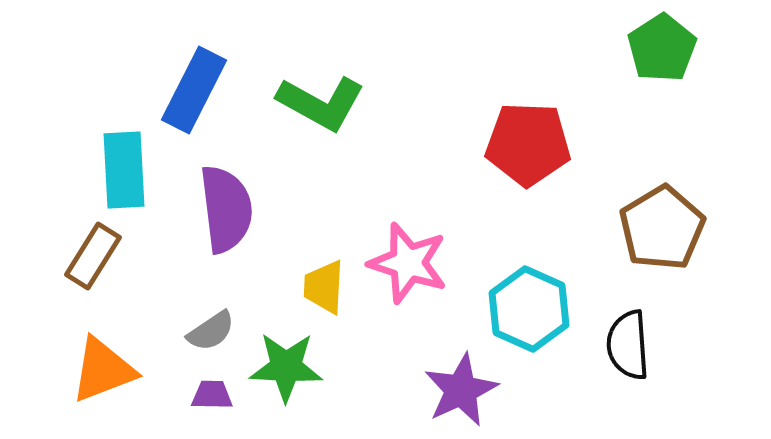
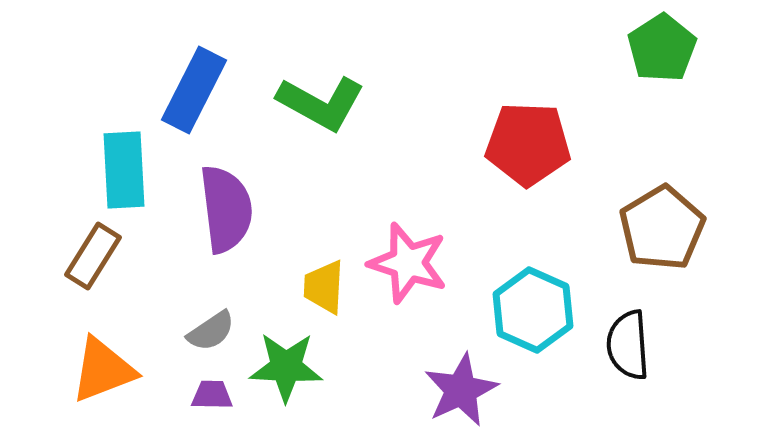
cyan hexagon: moved 4 px right, 1 px down
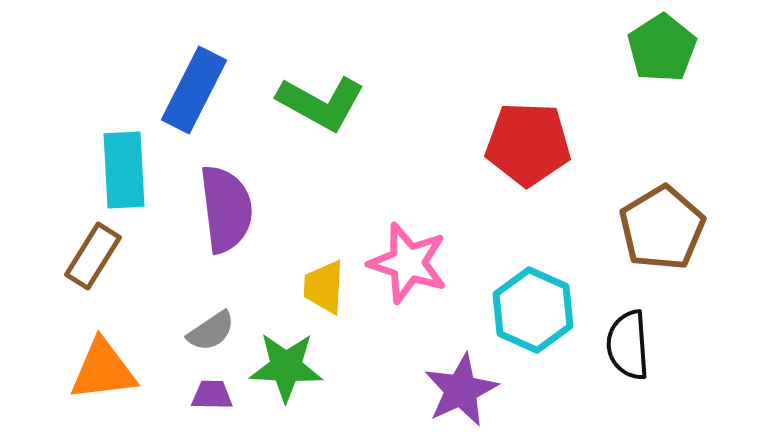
orange triangle: rotated 14 degrees clockwise
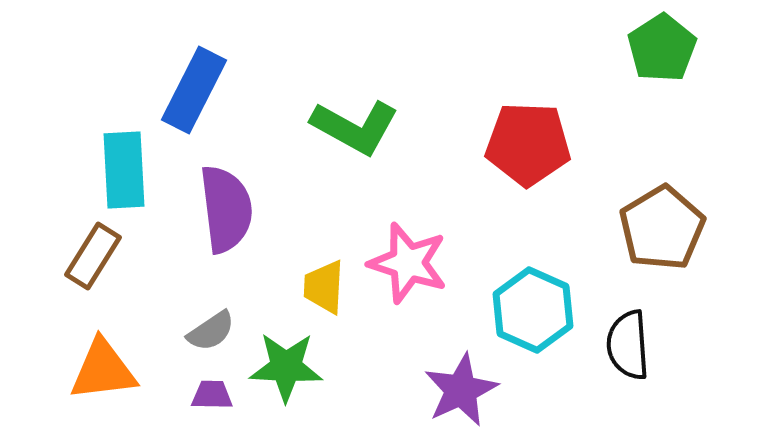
green L-shape: moved 34 px right, 24 px down
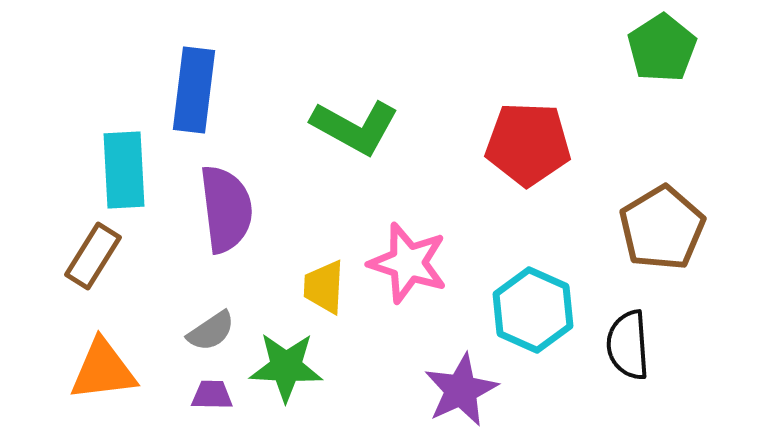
blue rectangle: rotated 20 degrees counterclockwise
